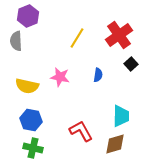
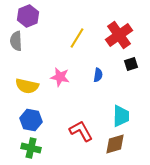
black square: rotated 24 degrees clockwise
green cross: moved 2 px left
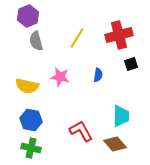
red cross: rotated 20 degrees clockwise
gray semicircle: moved 20 px right; rotated 12 degrees counterclockwise
brown diamond: rotated 65 degrees clockwise
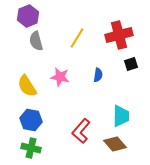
yellow semicircle: rotated 45 degrees clockwise
red L-shape: rotated 110 degrees counterclockwise
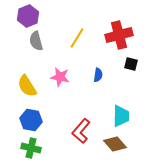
black square: rotated 32 degrees clockwise
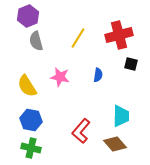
yellow line: moved 1 px right
